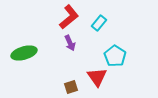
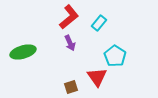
green ellipse: moved 1 px left, 1 px up
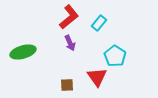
brown square: moved 4 px left, 2 px up; rotated 16 degrees clockwise
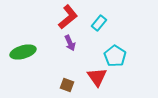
red L-shape: moved 1 px left
brown square: rotated 24 degrees clockwise
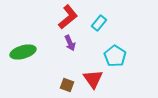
red triangle: moved 4 px left, 2 px down
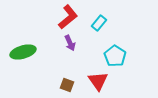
red triangle: moved 5 px right, 2 px down
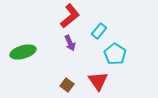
red L-shape: moved 2 px right, 1 px up
cyan rectangle: moved 8 px down
cyan pentagon: moved 2 px up
brown square: rotated 16 degrees clockwise
